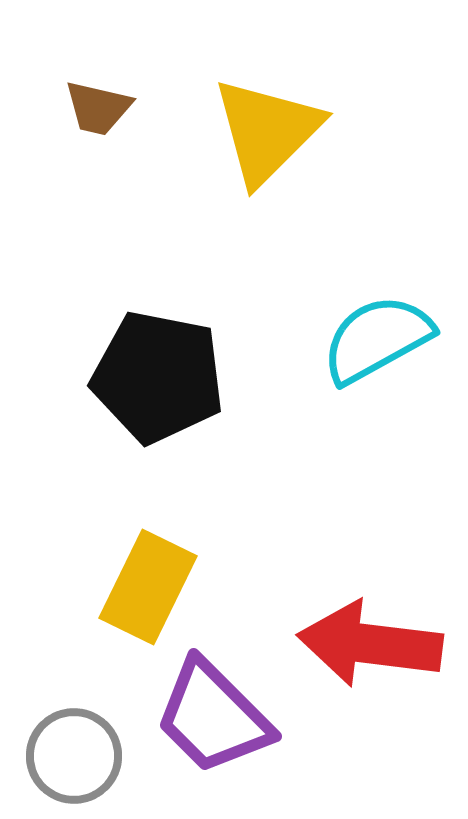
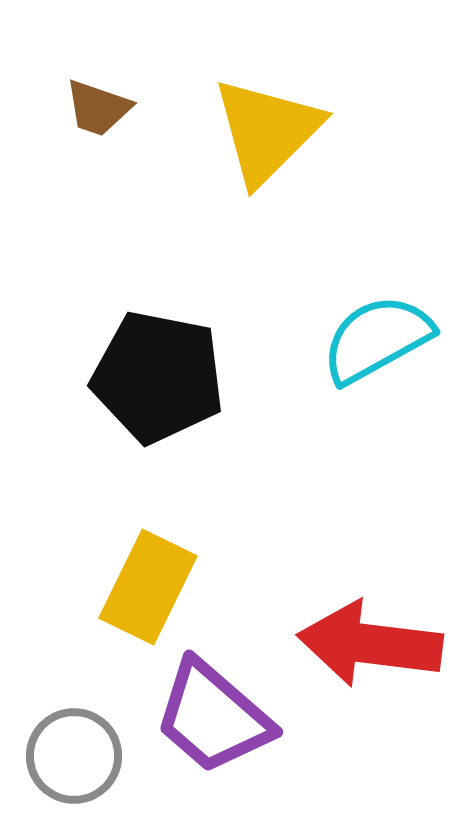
brown trapezoid: rotated 6 degrees clockwise
purple trapezoid: rotated 4 degrees counterclockwise
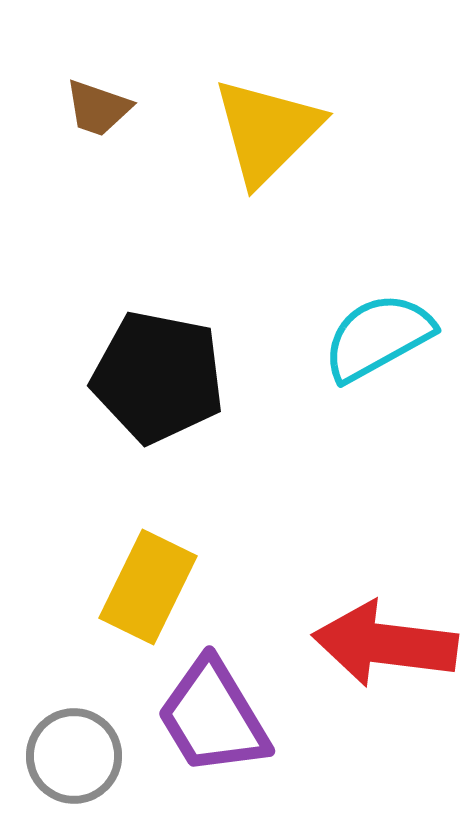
cyan semicircle: moved 1 px right, 2 px up
red arrow: moved 15 px right
purple trapezoid: rotated 18 degrees clockwise
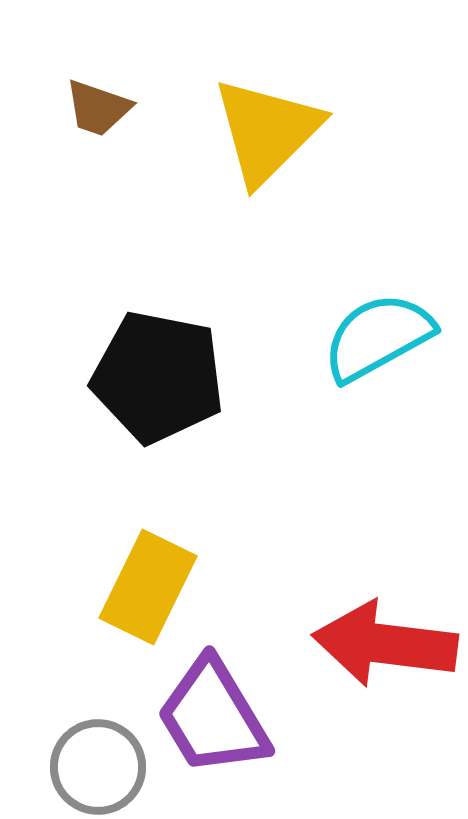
gray circle: moved 24 px right, 11 px down
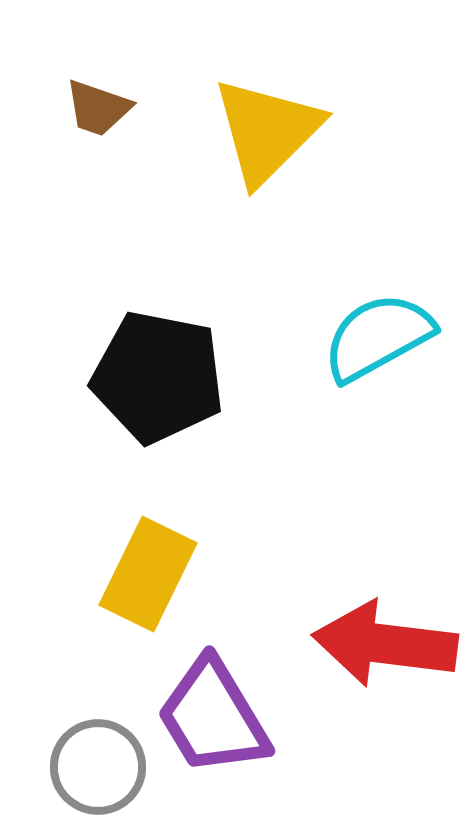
yellow rectangle: moved 13 px up
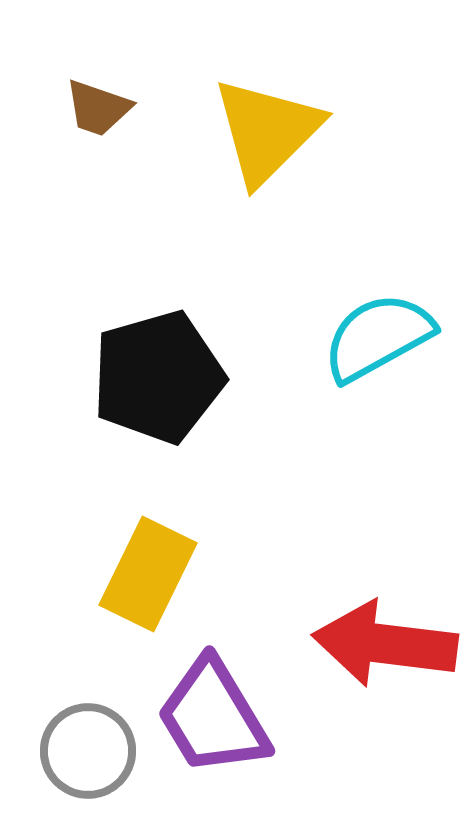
black pentagon: rotated 27 degrees counterclockwise
gray circle: moved 10 px left, 16 px up
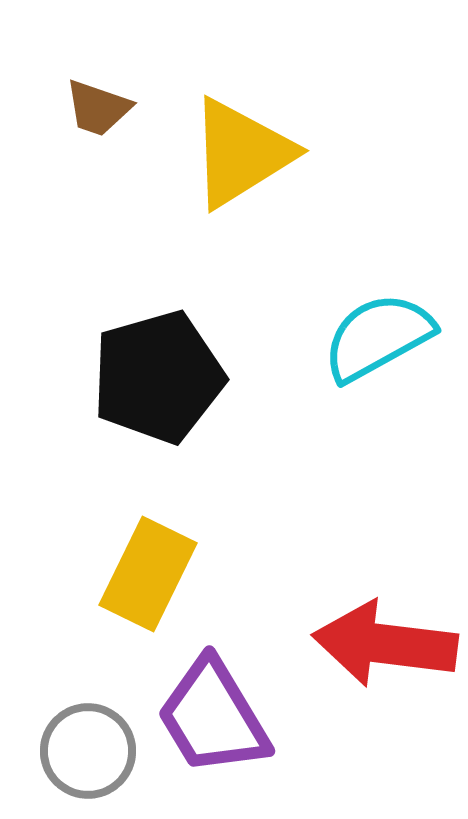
yellow triangle: moved 26 px left, 22 px down; rotated 13 degrees clockwise
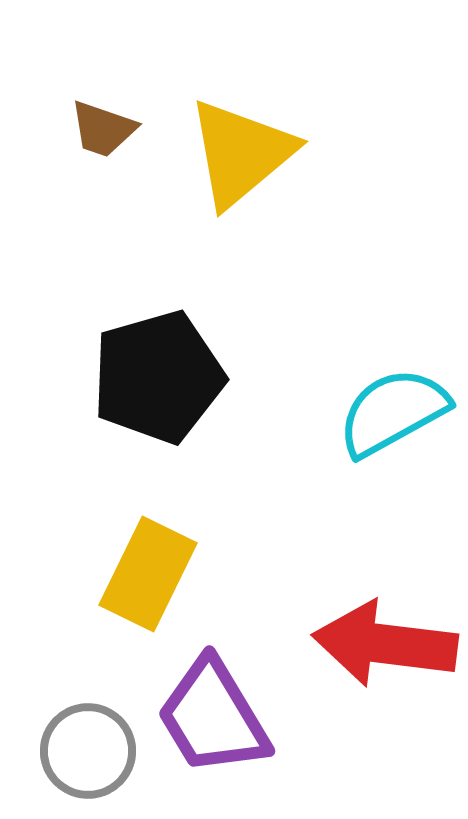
brown trapezoid: moved 5 px right, 21 px down
yellow triangle: rotated 8 degrees counterclockwise
cyan semicircle: moved 15 px right, 75 px down
